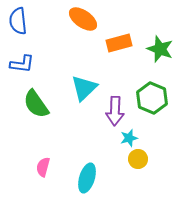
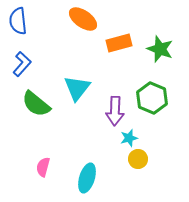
blue L-shape: rotated 55 degrees counterclockwise
cyan triangle: moved 7 px left; rotated 8 degrees counterclockwise
green semicircle: rotated 16 degrees counterclockwise
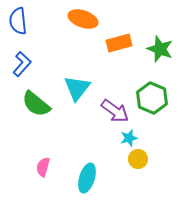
orange ellipse: rotated 16 degrees counterclockwise
purple arrow: rotated 56 degrees counterclockwise
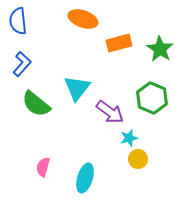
green star: rotated 12 degrees clockwise
purple arrow: moved 5 px left, 1 px down
cyan ellipse: moved 2 px left
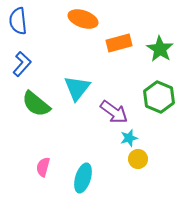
green hexagon: moved 7 px right, 1 px up
purple arrow: moved 4 px right
cyan ellipse: moved 2 px left
